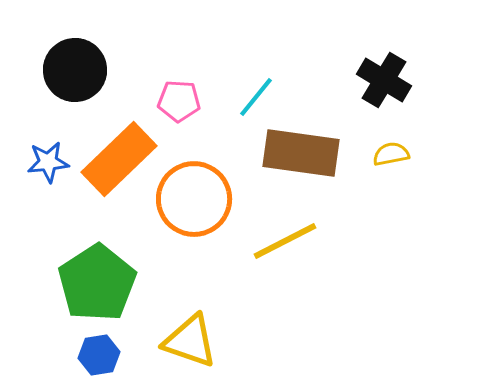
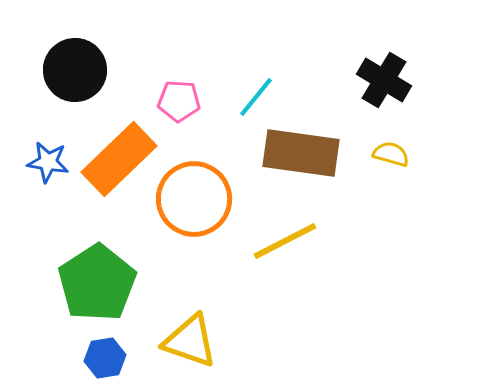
yellow semicircle: rotated 27 degrees clockwise
blue star: rotated 15 degrees clockwise
blue hexagon: moved 6 px right, 3 px down
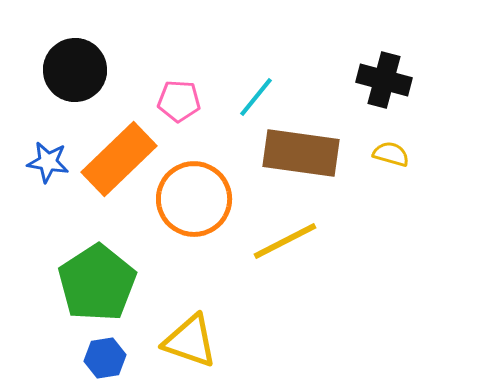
black cross: rotated 16 degrees counterclockwise
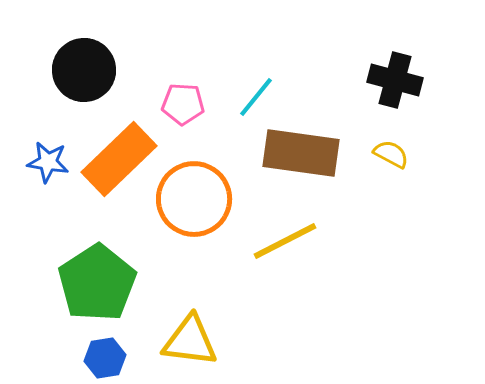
black circle: moved 9 px right
black cross: moved 11 px right
pink pentagon: moved 4 px right, 3 px down
yellow semicircle: rotated 12 degrees clockwise
yellow triangle: rotated 12 degrees counterclockwise
